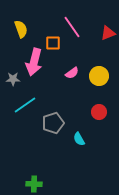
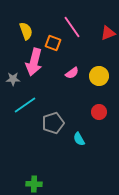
yellow semicircle: moved 5 px right, 2 px down
orange square: rotated 21 degrees clockwise
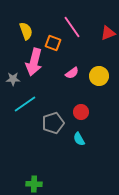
cyan line: moved 1 px up
red circle: moved 18 px left
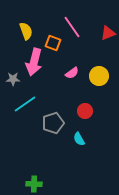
red circle: moved 4 px right, 1 px up
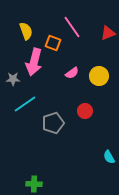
cyan semicircle: moved 30 px right, 18 px down
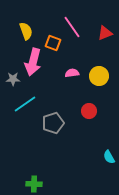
red triangle: moved 3 px left
pink arrow: moved 1 px left
pink semicircle: rotated 152 degrees counterclockwise
red circle: moved 4 px right
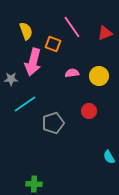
orange square: moved 1 px down
gray star: moved 2 px left
